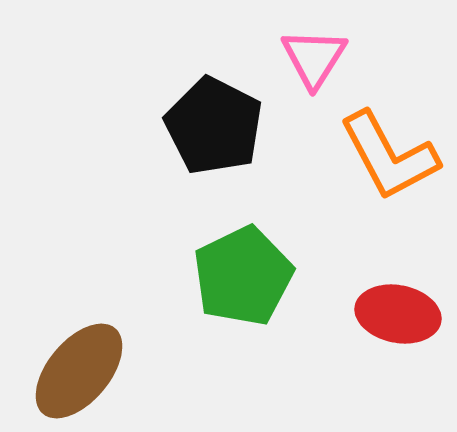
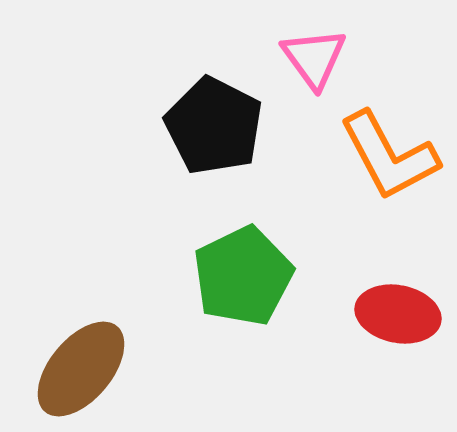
pink triangle: rotated 8 degrees counterclockwise
brown ellipse: moved 2 px right, 2 px up
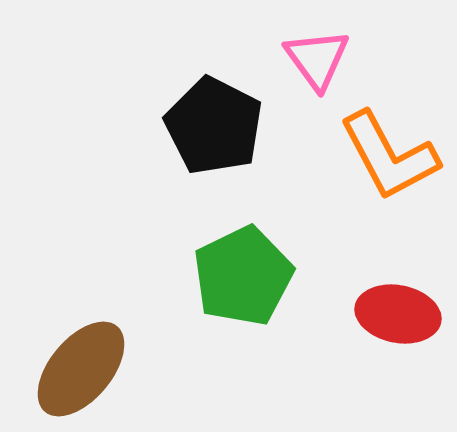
pink triangle: moved 3 px right, 1 px down
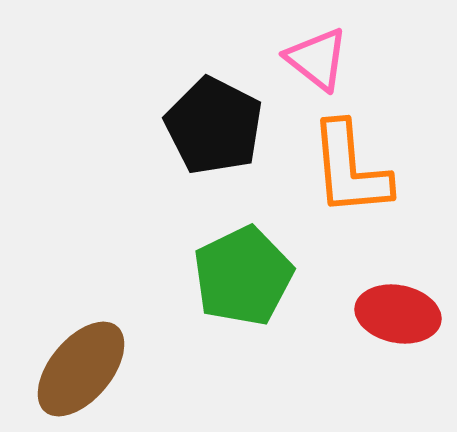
pink triangle: rotated 16 degrees counterclockwise
orange L-shape: moved 39 px left, 13 px down; rotated 23 degrees clockwise
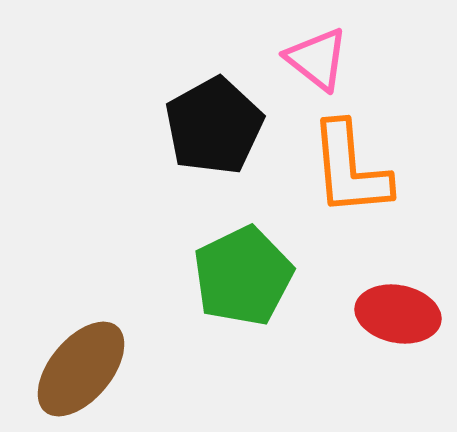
black pentagon: rotated 16 degrees clockwise
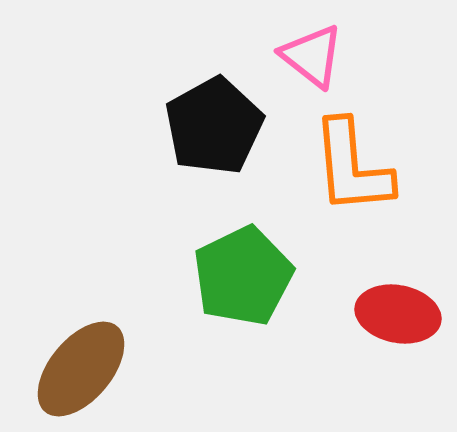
pink triangle: moved 5 px left, 3 px up
orange L-shape: moved 2 px right, 2 px up
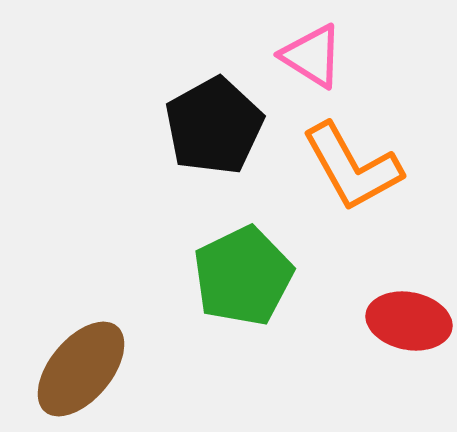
pink triangle: rotated 6 degrees counterclockwise
orange L-shape: rotated 24 degrees counterclockwise
red ellipse: moved 11 px right, 7 px down
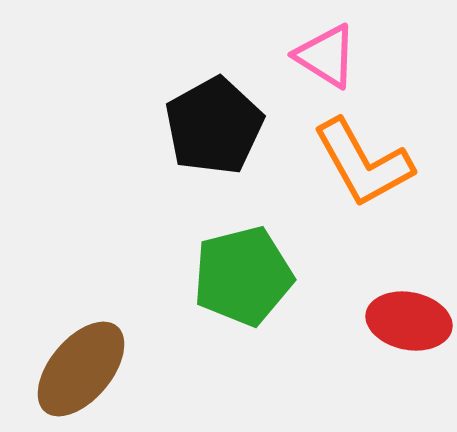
pink triangle: moved 14 px right
orange L-shape: moved 11 px right, 4 px up
green pentagon: rotated 12 degrees clockwise
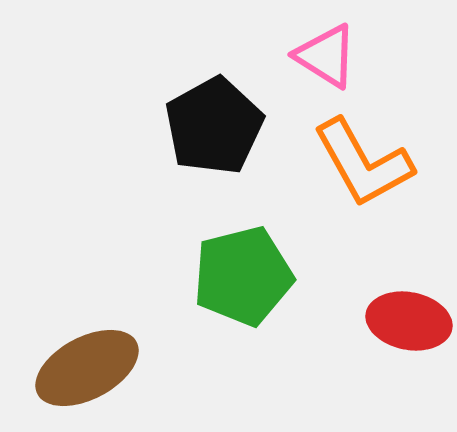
brown ellipse: moved 6 px right, 1 px up; rotated 22 degrees clockwise
